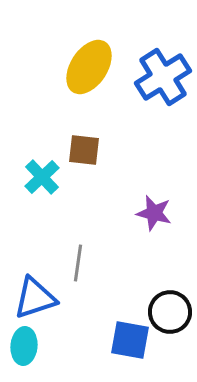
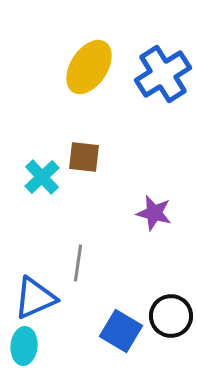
blue cross: moved 3 px up
brown square: moved 7 px down
blue triangle: rotated 6 degrees counterclockwise
black circle: moved 1 px right, 4 px down
blue square: moved 9 px left, 9 px up; rotated 21 degrees clockwise
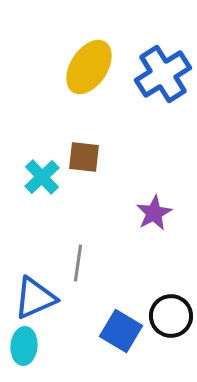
purple star: rotated 30 degrees clockwise
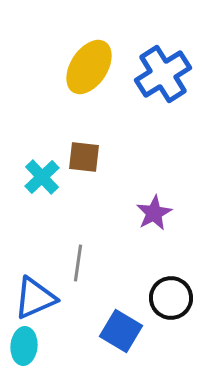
black circle: moved 18 px up
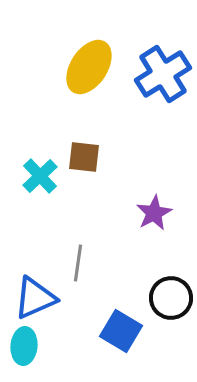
cyan cross: moved 2 px left, 1 px up
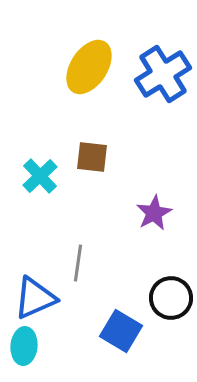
brown square: moved 8 px right
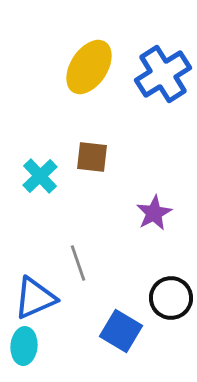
gray line: rotated 27 degrees counterclockwise
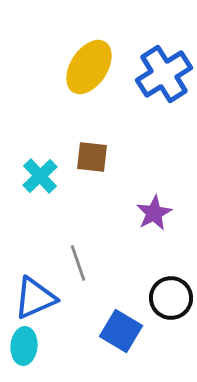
blue cross: moved 1 px right
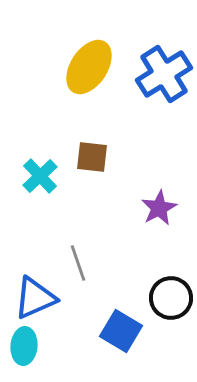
purple star: moved 5 px right, 5 px up
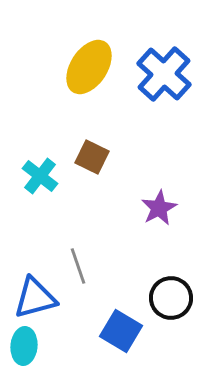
blue cross: rotated 16 degrees counterclockwise
brown square: rotated 20 degrees clockwise
cyan cross: rotated 9 degrees counterclockwise
gray line: moved 3 px down
blue triangle: rotated 9 degrees clockwise
